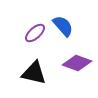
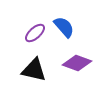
blue semicircle: moved 1 px right, 1 px down
black triangle: moved 3 px up
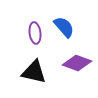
purple ellipse: rotated 55 degrees counterclockwise
black triangle: moved 2 px down
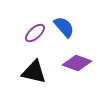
purple ellipse: rotated 55 degrees clockwise
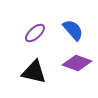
blue semicircle: moved 9 px right, 3 px down
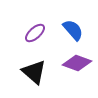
black triangle: rotated 28 degrees clockwise
